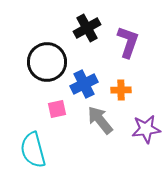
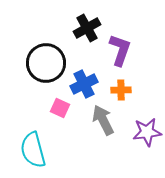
purple L-shape: moved 8 px left, 8 px down
black circle: moved 1 px left, 1 px down
pink square: moved 3 px right, 1 px up; rotated 36 degrees clockwise
gray arrow: moved 3 px right; rotated 12 degrees clockwise
purple star: moved 1 px right, 3 px down
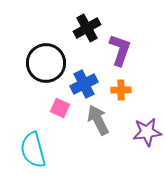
gray arrow: moved 5 px left
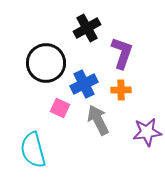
purple L-shape: moved 2 px right, 3 px down
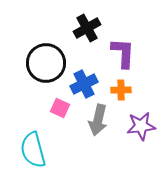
purple L-shape: moved 1 px right; rotated 16 degrees counterclockwise
gray arrow: rotated 140 degrees counterclockwise
purple star: moved 6 px left, 6 px up
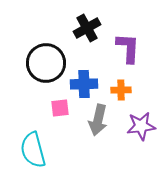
purple L-shape: moved 5 px right, 5 px up
blue cross: rotated 24 degrees clockwise
pink square: rotated 30 degrees counterclockwise
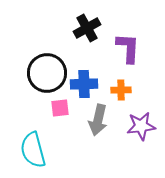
black circle: moved 1 px right, 10 px down
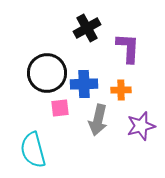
purple star: rotated 8 degrees counterclockwise
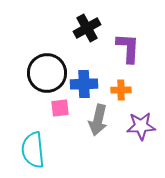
purple star: rotated 12 degrees clockwise
cyan semicircle: rotated 9 degrees clockwise
